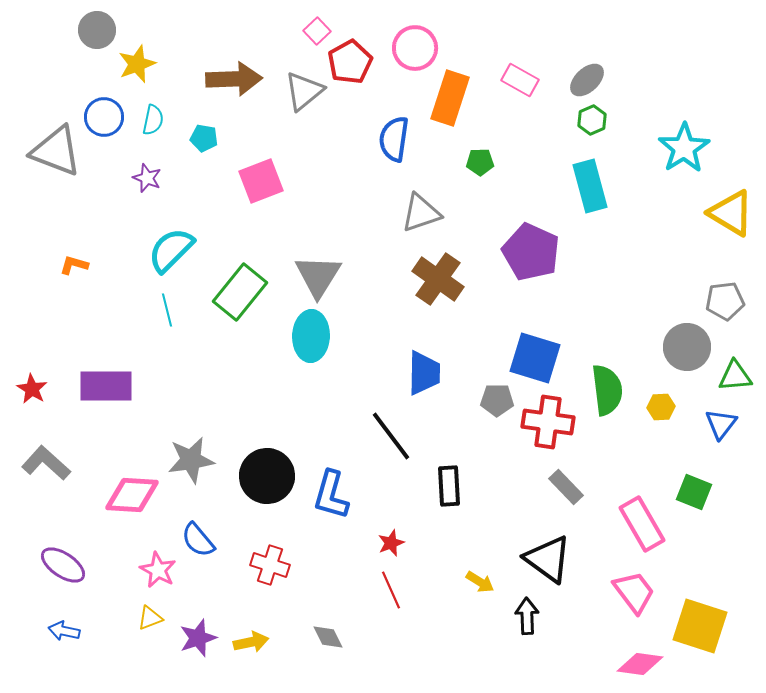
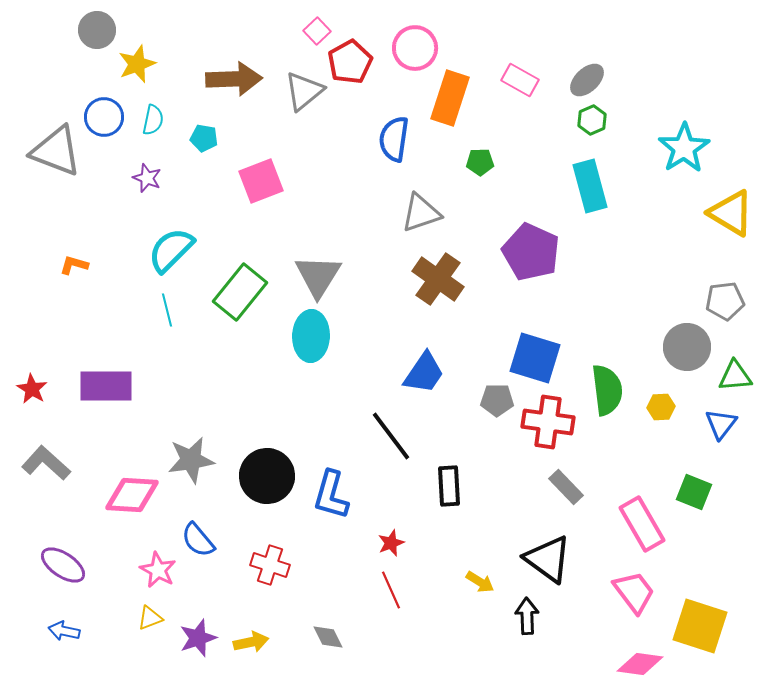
blue trapezoid at (424, 373): rotated 33 degrees clockwise
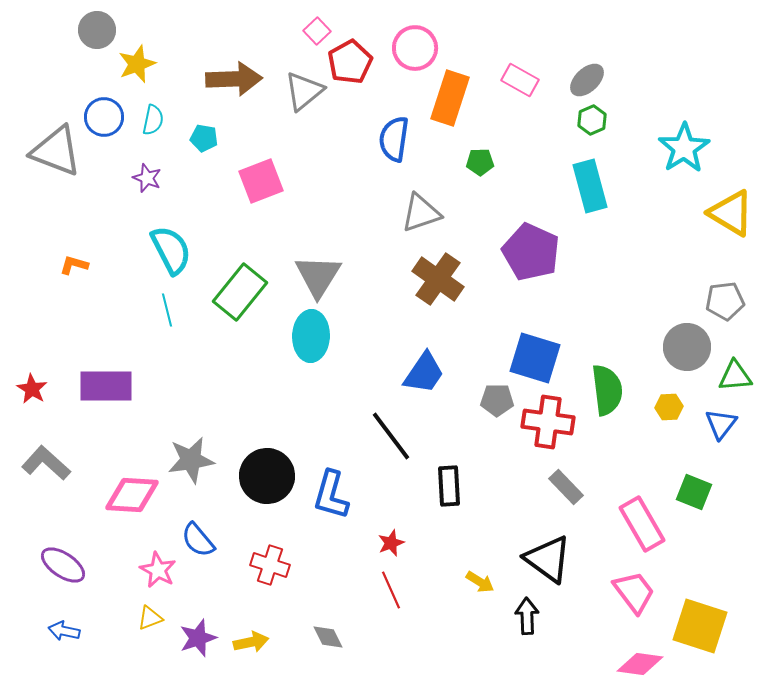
cyan semicircle at (171, 250): rotated 108 degrees clockwise
yellow hexagon at (661, 407): moved 8 px right
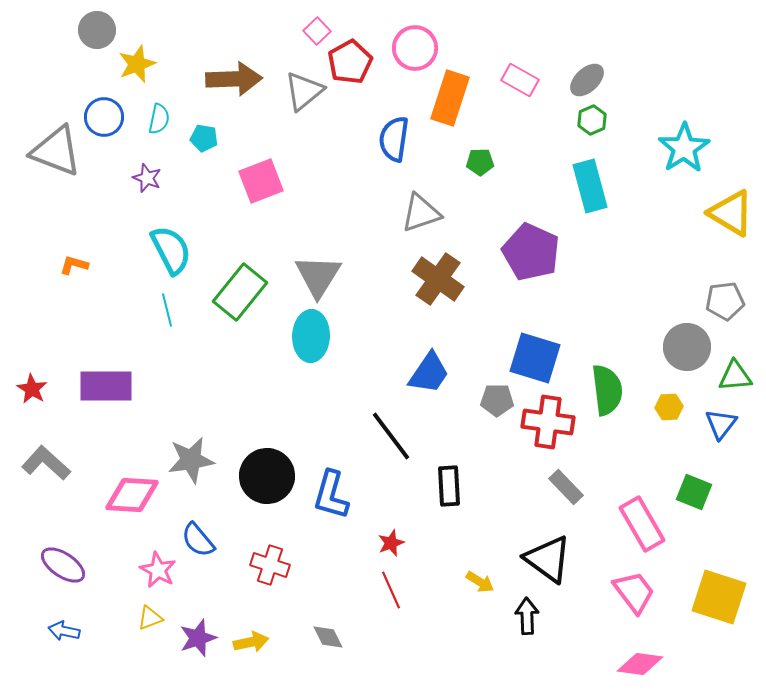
cyan semicircle at (153, 120): moved 6 px right, 1 px up
blue trapezoid at (424, 373): moved 5 px right
yellow square at (700, 626): moved 19 px right, 29 px up
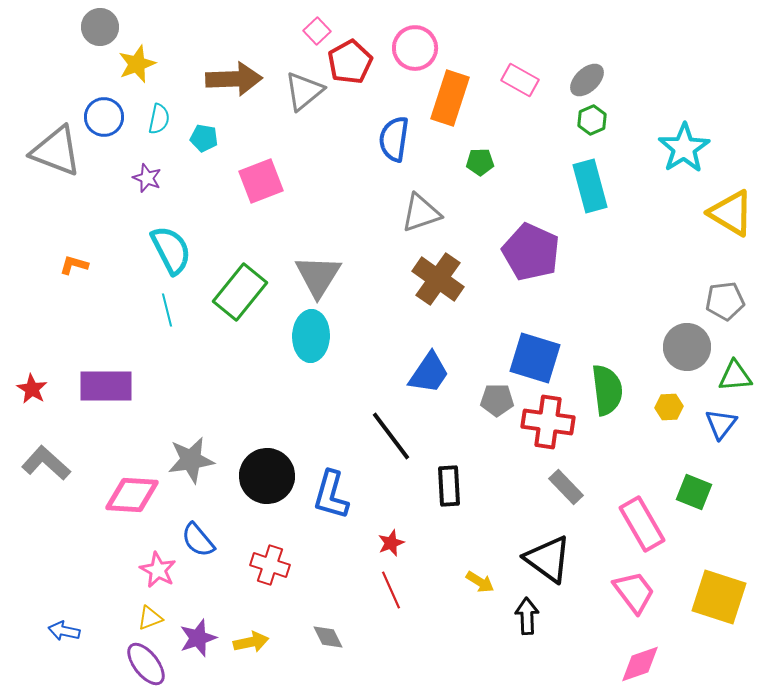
gray circle at (97, 30): moved 3 px right, 3 px up
purple ellipse at (63, 565): moved 83 px right, 99 px down; rotated 18 degrees clockwise
pink diamond at (640, 664): rotated 27 degrees counterclockwise
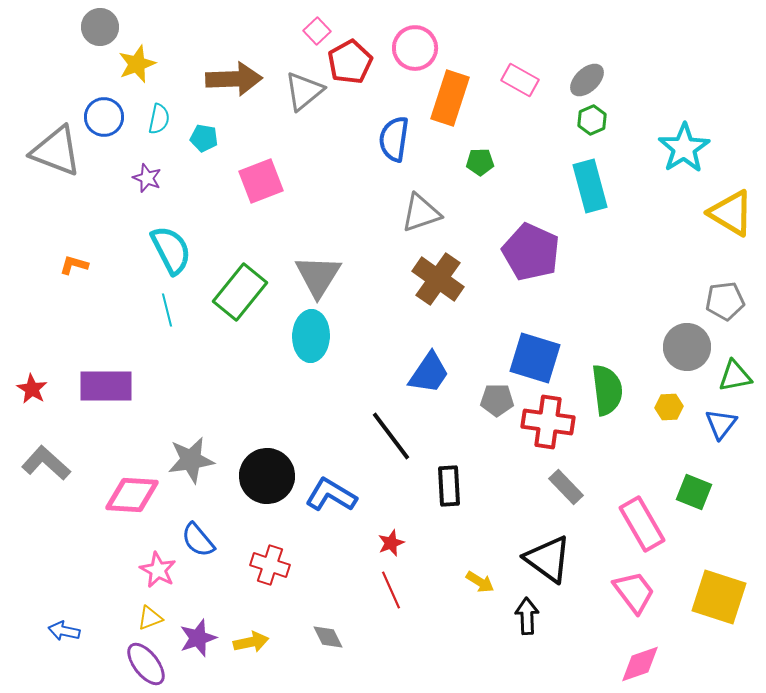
green triangle at (735, 376): rotated 6 degrees counterclockwise
blue L-shape at (331, 495): rotated 105 degrees clockwise
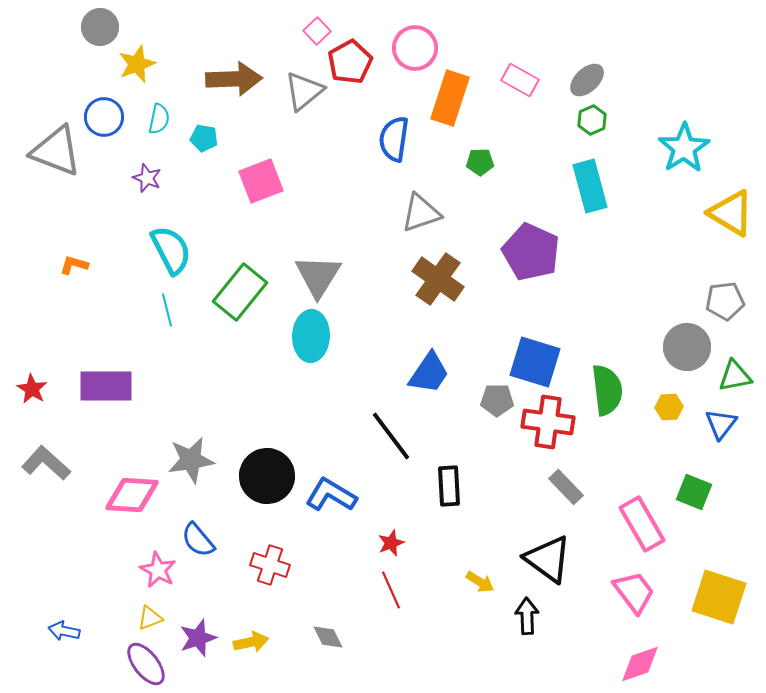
blue square at (535, 358): moved 4 px down
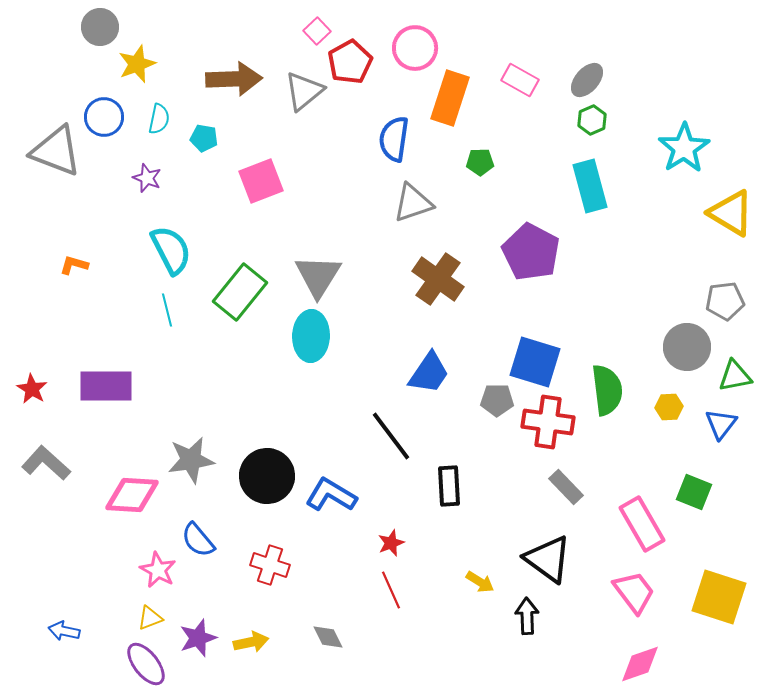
gray ellipse at (587, 80): rotated 6 degrees counterclockwise
gray triangle at (421, 213): moved 8 px left, 10 px up
purple pentagon at (531, 252): rotated 4 degrees clockwise
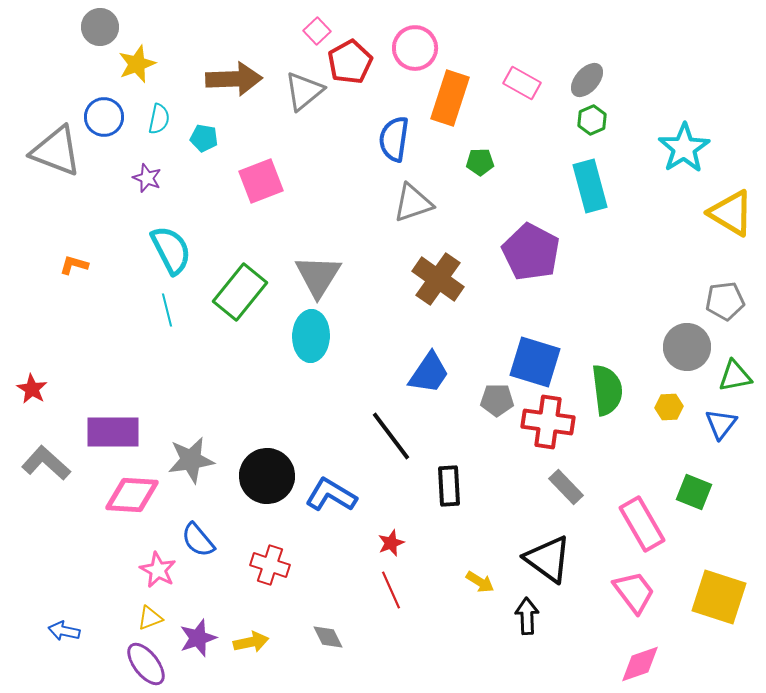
pink rectangle at (520, 80): moved 2 px right, 3 px down
purple rectangle at (106, 386): moved 7 px right, 46 px down
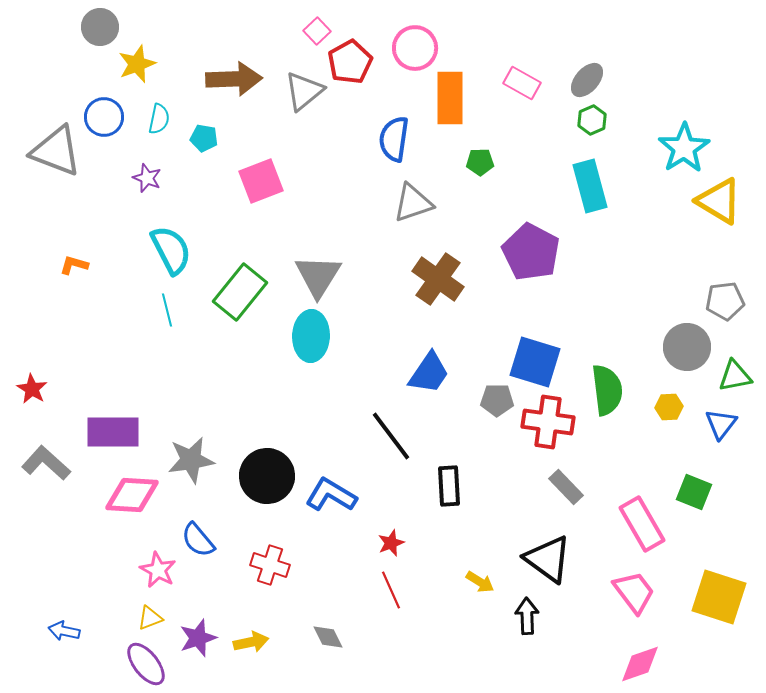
orange rectangle at (450, 98): rotated 18 degrees counterclockwise
yellow triangle at (731, 213): moved 12 px left, 12 px up
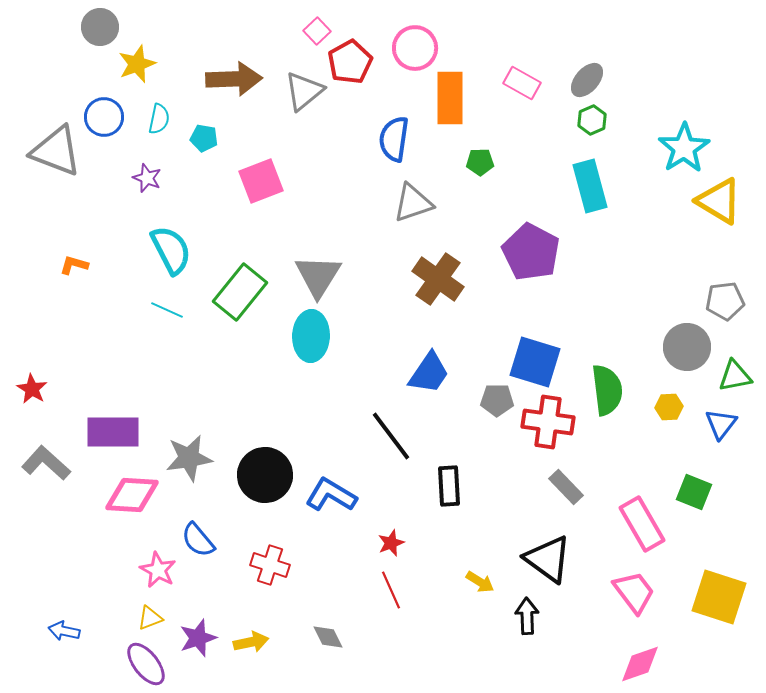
cyan line at (167, 310): rotated 52 degrees counterclockwise
gray star at (191, 460): moved 2 px left, 2 px up
black circle at (267, 476): moved 2 px left, 1 px up
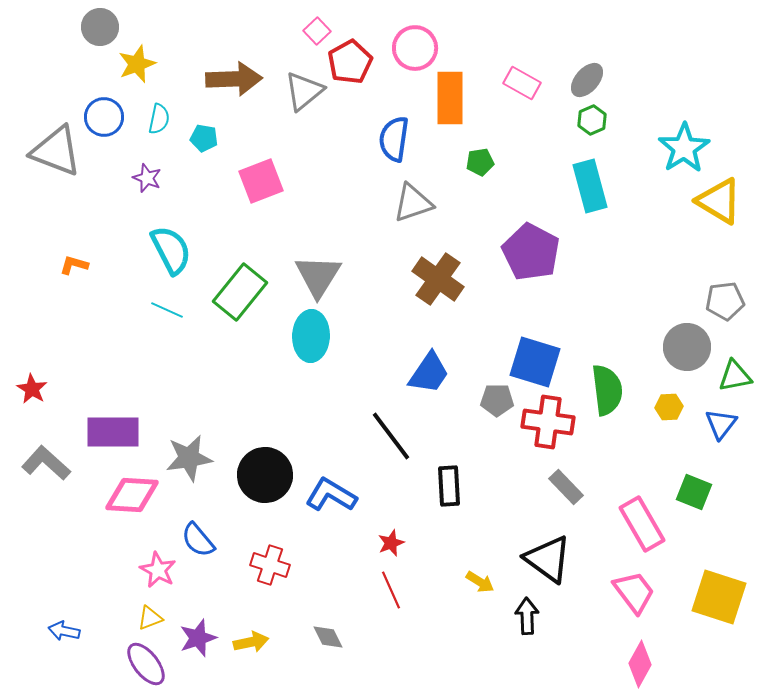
green pentagon at (480, 162): rotated 8 degrees counterclockwise
pink diamond at (640, 664): rotated 42 degrees counterclockwise
